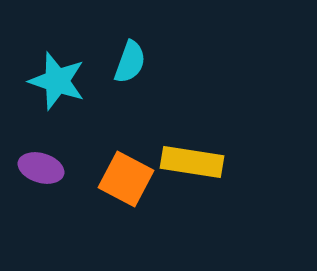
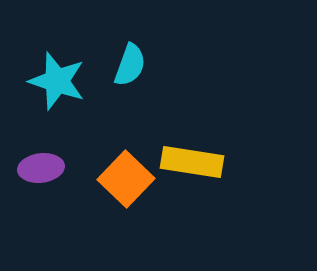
cyan semicircle: moved 3 px down
purple ellipse: rotated 24 degrees counterclockwise
orange square: rotated 16 degrees clockwise
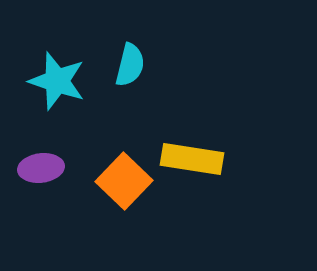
cyan semicircle: rotated 6 degrees counterclockwise
yellow rectangle: moved 3 px up
orange square: moved 2 px left, 2 px down
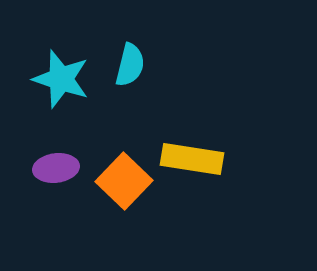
cyan star: moved 4 px right, 2 px up
purple ellipse: moved 15 px right
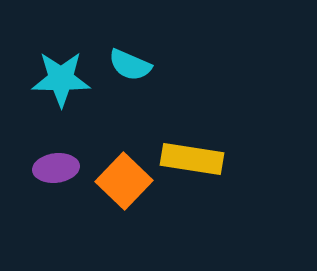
cyan semicircle: rotated 99 degrees clockwise
cyan star: rotated 18 degrees counterclockwise
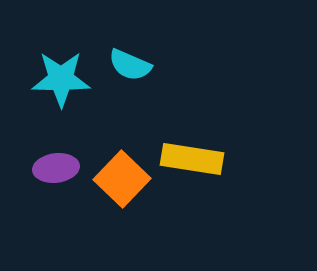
orange square: moved 2 px left, 2 px up
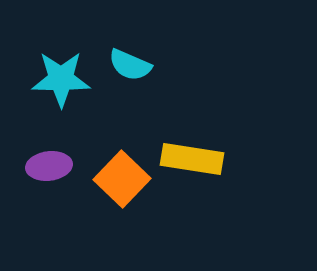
purple ellipse: moved 7 px left, 2 px up
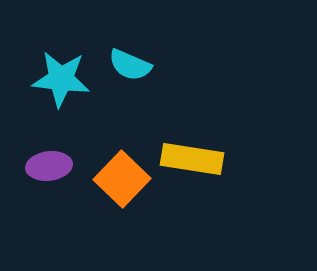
cyan star: rotated 6 degrees clockwise
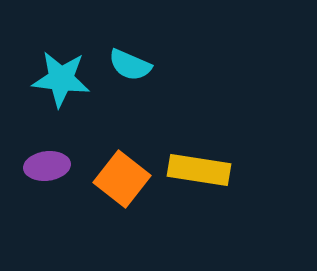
yellow rectangle: moved 7 px right, 11 px down
purple ellipse: moved 2 px left
orange square: rotated 6 degrees counterclockwise
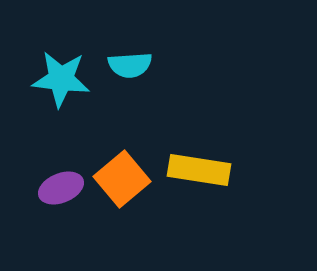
cyan semicircle: rotated 27 degrees counterclockwise
purple ellipse: moved 14 px right, 22 px down; rotated 15 degrees counterclockwise
orange square: rotated 12 degrees clockwise
